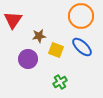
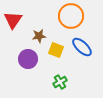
orange circle: moved 10 px left
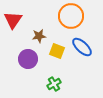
yellow square: moved 1 px right, 1 px down
green cross: moved 6 px left, 2 px down
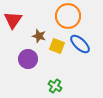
orange circle: moved 3 px left
brown star: rotated 24 degrees clockwise
blue ellipse: moved 2 px left, 3 px up
yellow square: moved 5 px up
green cross: moved 1 px right, 2 px down; rotated 24 degrees counterclockwise
